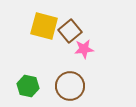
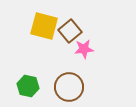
brown circle: moved 1 px left, 1 px down
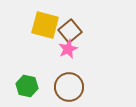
yellow square: moved 1 px right, 1 px up
pink star: moved 16 px left; rotated 18 degrees counterclockwise
green hexagon: moved 1 px left
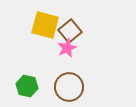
pink star: moved 1 px left, 1 px up
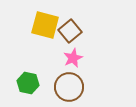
pink star: moved 6 px right, 10 px down
green hexagon: moved 1 px right, 3 px up
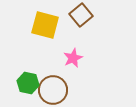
brown square: moved 11 px right, 16 px up
brown circle: moved 16 px left, 3 px down
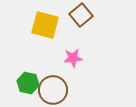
pink star: rotated 18 degrees clockwise
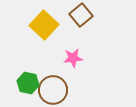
yellow square: moved 1 px left; rotated 28 degrees clockwise
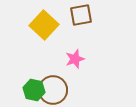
brown square: rotated 30 degrees clockwise
pink star: moved 2 px right, 1 px down; rotated 12 degrees counterclockwise
green hexagon: moved 6 px right, 7 px down
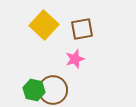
brown square: moved 1 px right, 14 px down
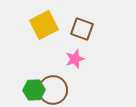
yellow square: rotated 20 degrees clockwise
brown square: rotated 30 degrees clockwise
green hexagon: rotated 15 degrees counterclockwise
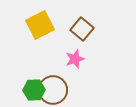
yellow square: moved 4 px left
brown square: rotated 20 degrees clockwise
